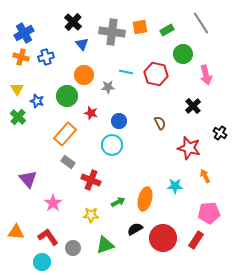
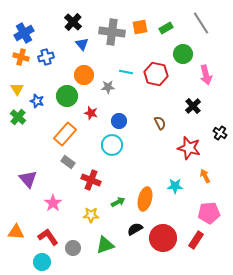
green rectangle at (167, 30): moved 1 px left, 2 px up
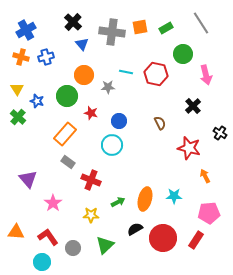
blue cross at (24, 33): moved 2 px right, 3 px up
cyan star at (175, 186): moved 1 px left, 10 px down
green triangle at (105, 245): rotated 24 degrees counterclockwise
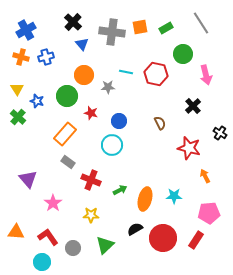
green arrow at (118, 202): moved 2 px right, 12 px up
